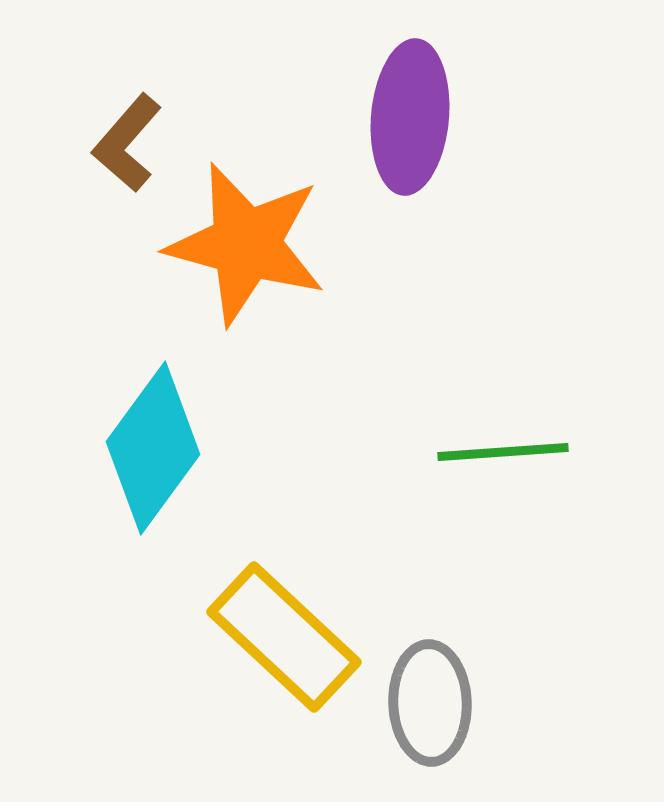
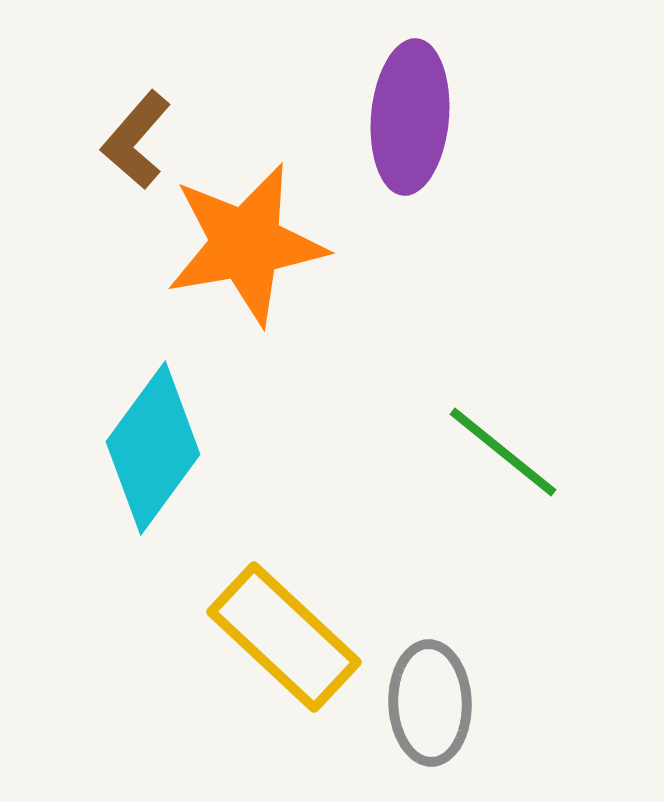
brown L-shape: moved 9 px right, 3 px up
orange star: rotated 25 degrees counterclockwise
green line: rotated 43 degrees clockwise
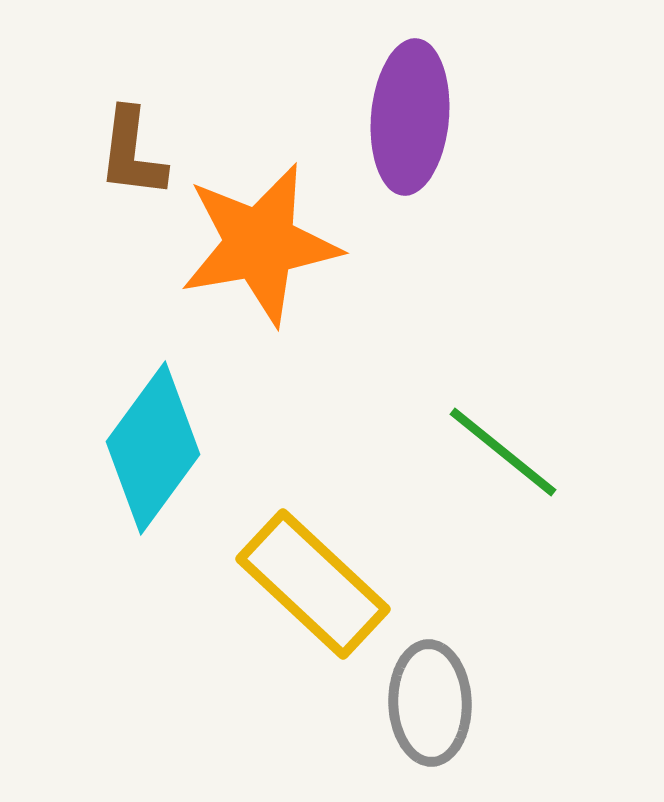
brown L-shape: moved 4 px left, 13 px down; rotated 34 degrees counterclockwise
orange star: moved 14 px right
yellow rectangle: moved 29 px right, 53 px up
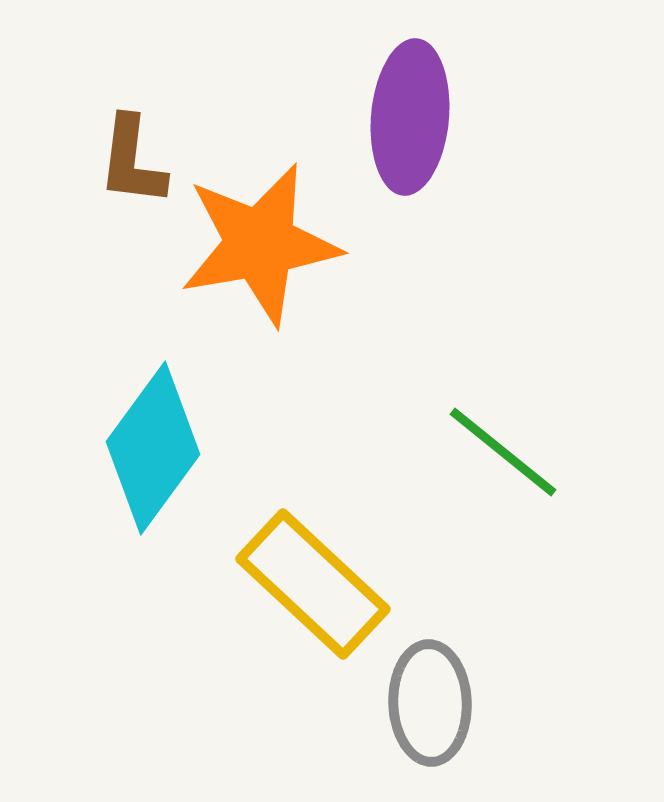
brown L-shape: moved 8 px down
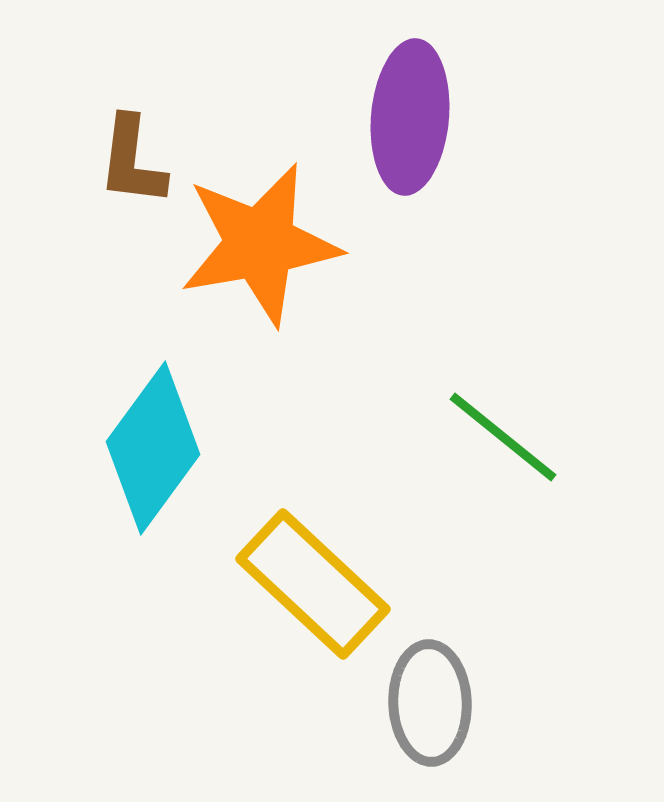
green line: moved 15 px up
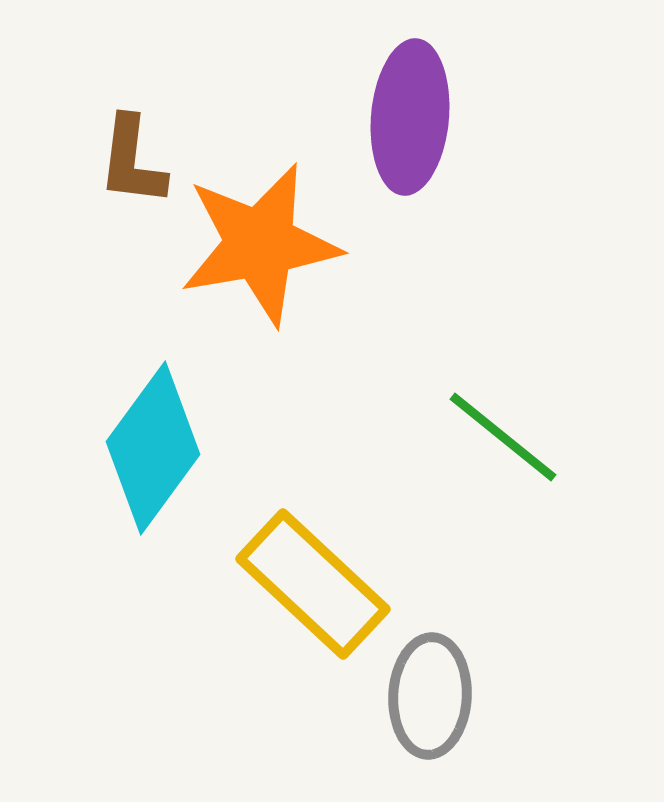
gray ellipse: moved 7 px up; rotated 5 degrees clockwise
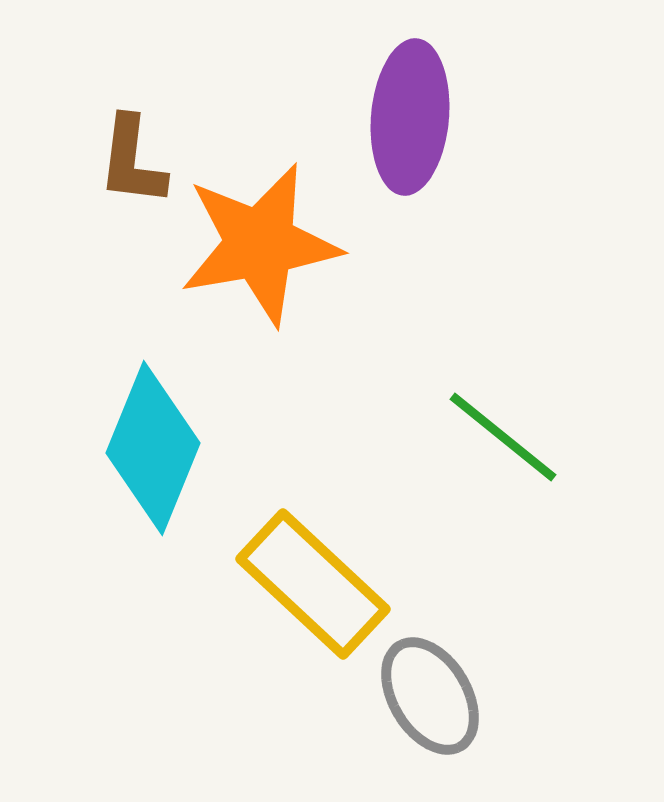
cyan diamond: rotated 14 degrees counterclockwise
gray ellipse: rotated 34 degrees counterclockwise
